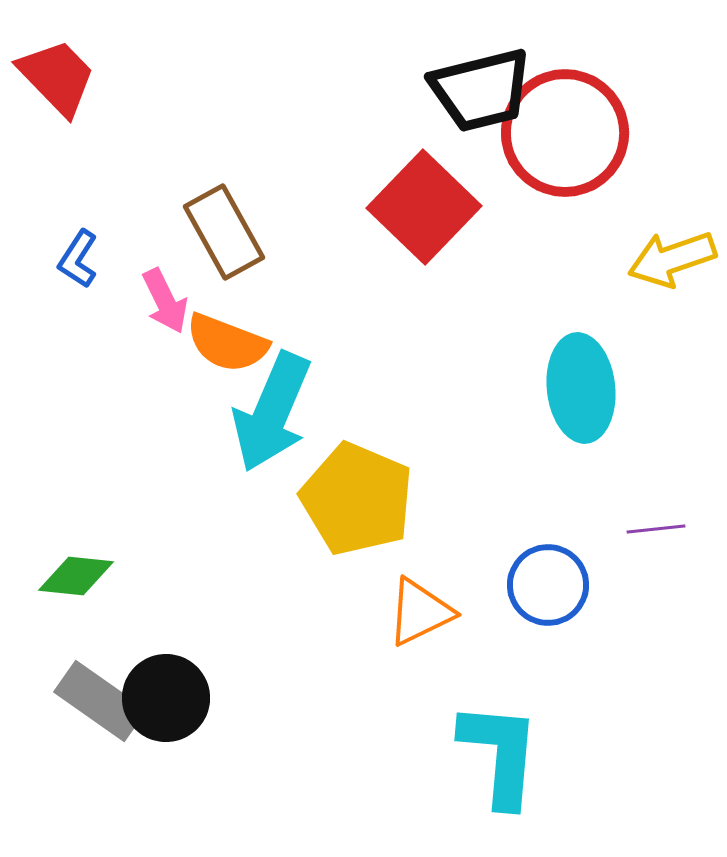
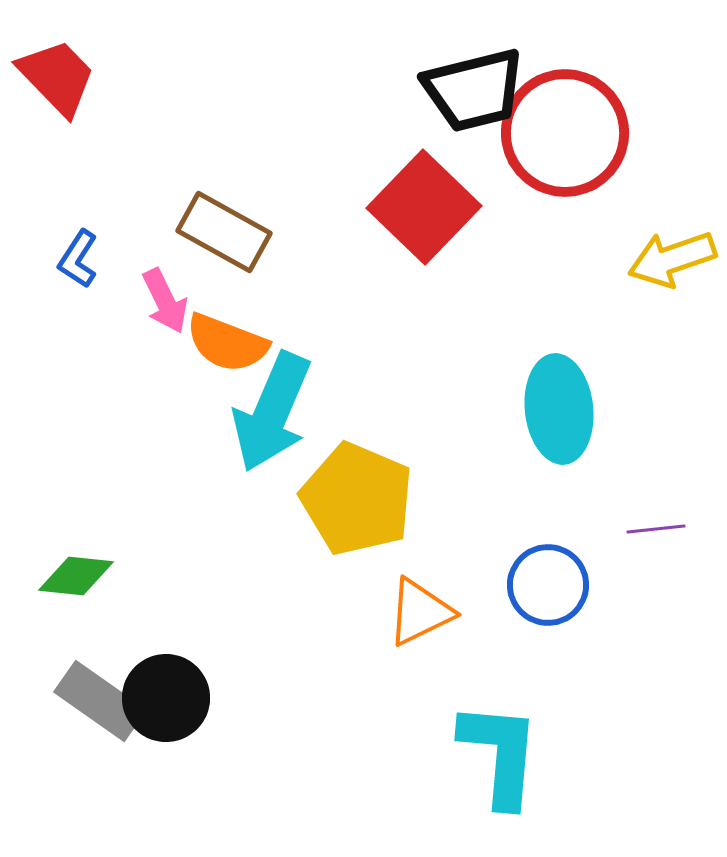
black trapezoid: moved 7 px left
brown rectangle: rotated 32 degrees counterclockwise
cyan ellipse: moved 22 px left, 21 px down
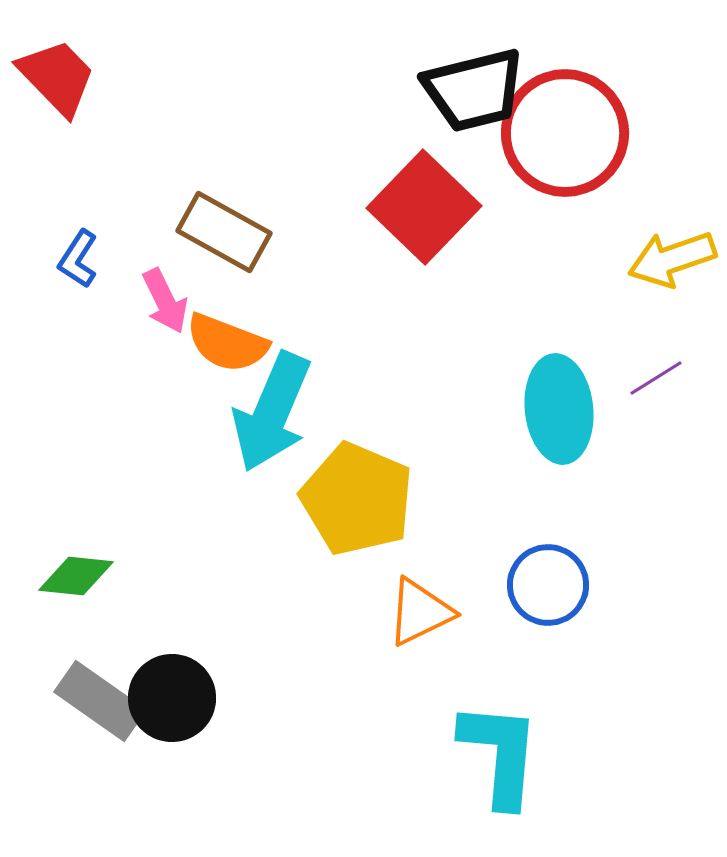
purple line: moved 151 px up; rotated 26 degrees counterclockwise
black circle: moved 6 px right
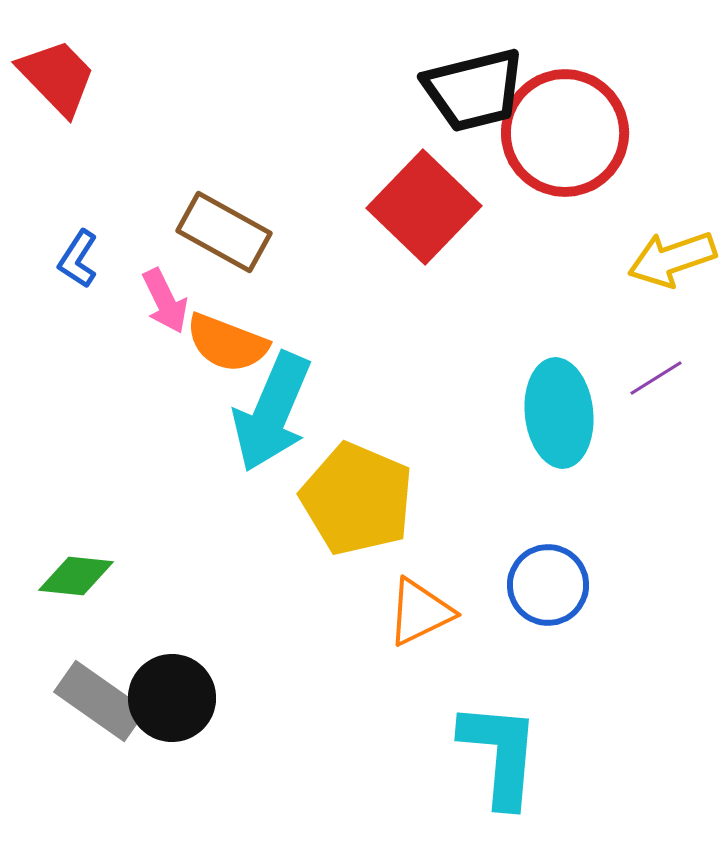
cyan ellipse: moved 4 px down
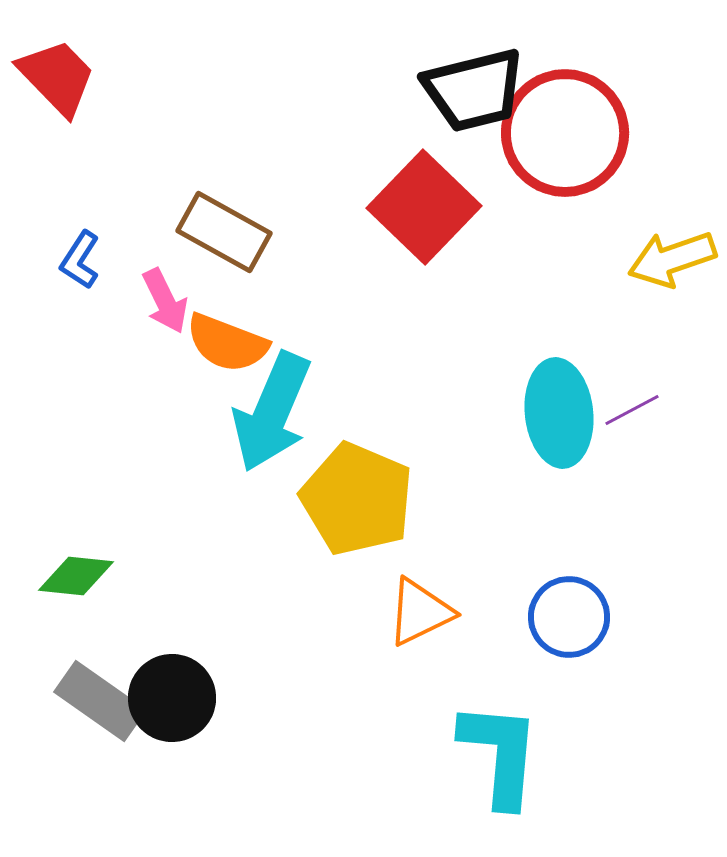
blue L-shape: moved 2 px right, 1 px down
purple line: moved 24 px left, 32 px down; rotated 4 degrees clockwise
blue circle: moved 21 px right, 32 px down
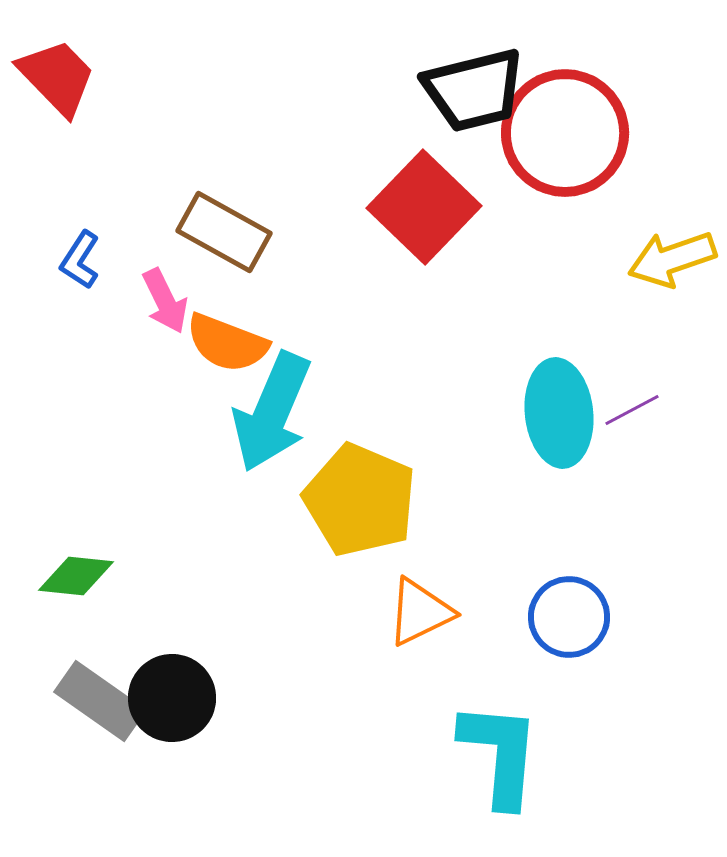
yellow pentagon: moved 3 px right, 1 px down
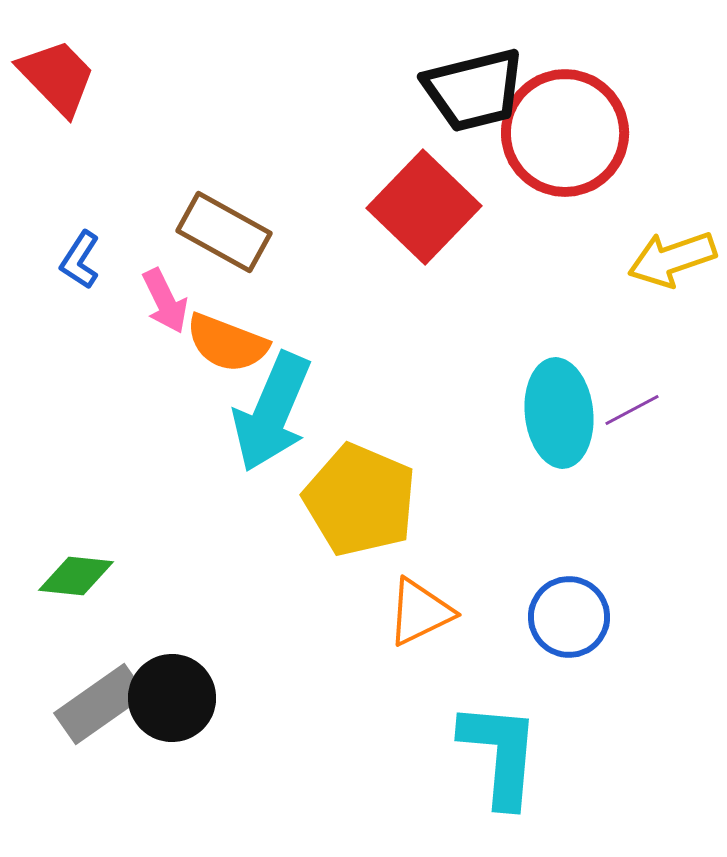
gray rectangle: moved 3 px down; rotated 70 degrees counterclockwise
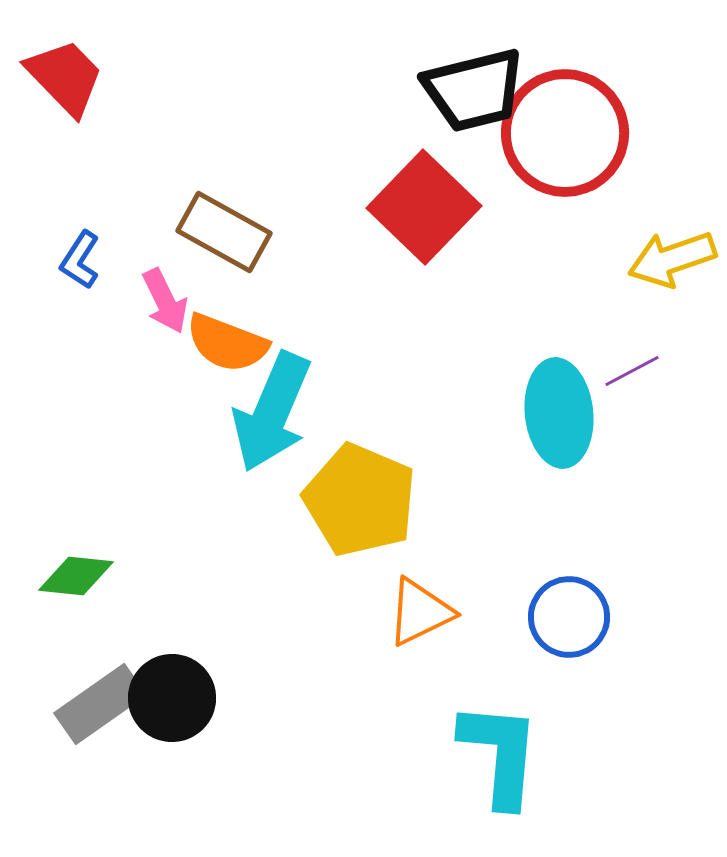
red trapezoid: moved 8 px right
purple line: moved 39 px up
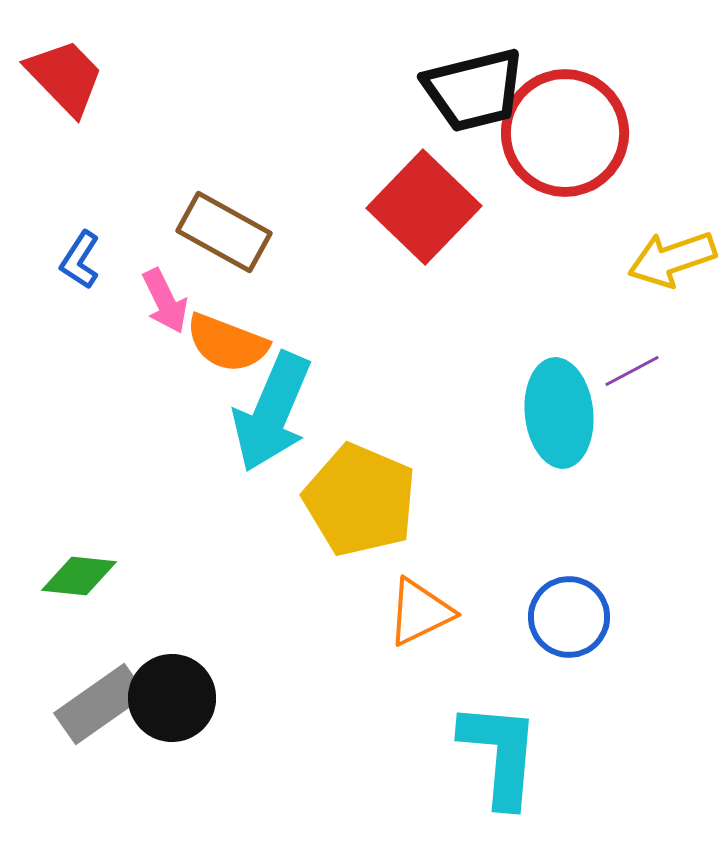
green diamond: moved 3 px right
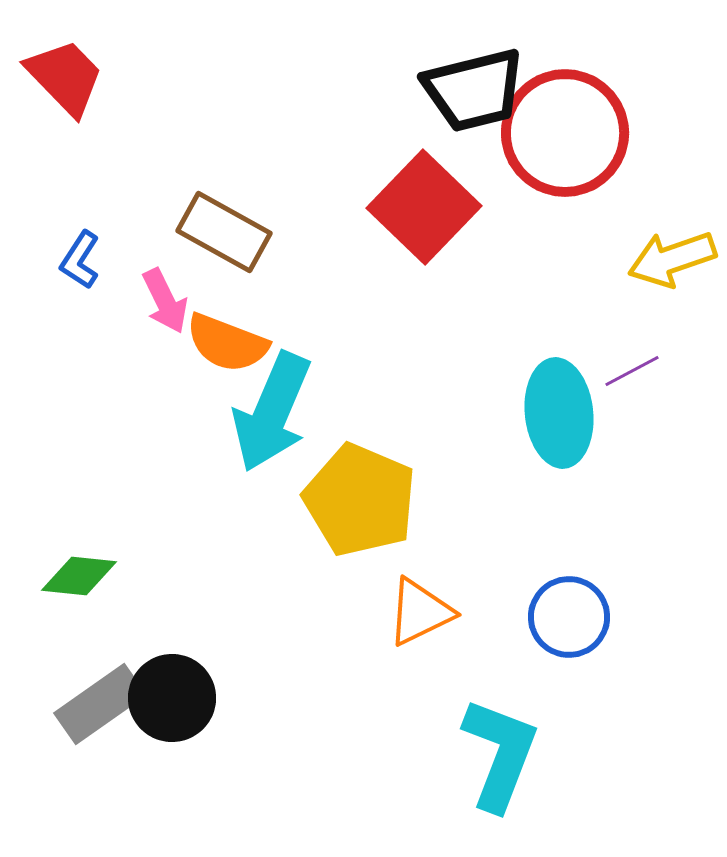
cyan L-shape: rotated 16 degrees clockwise
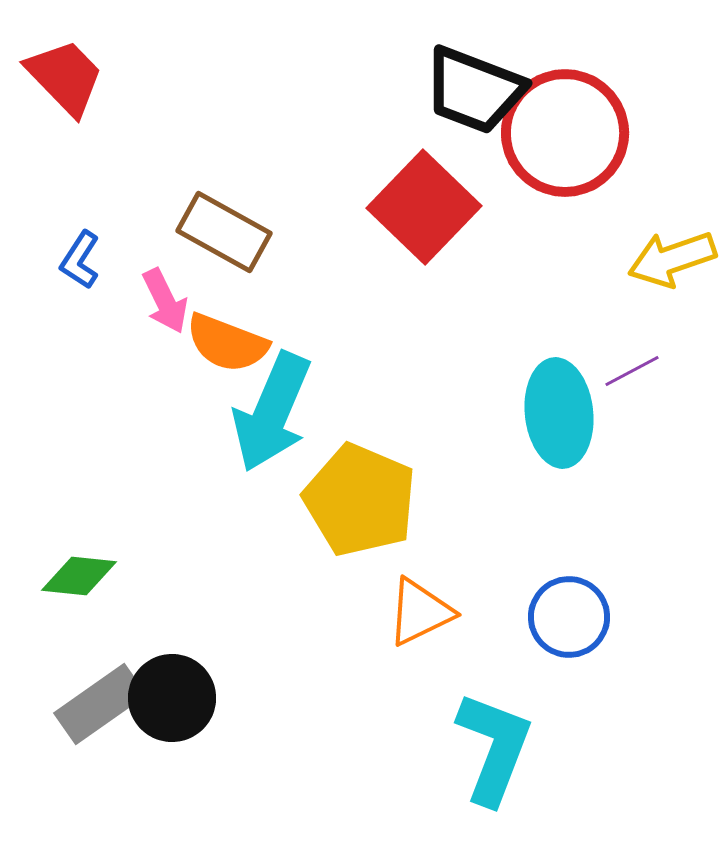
black trapezoid: rotated 35 degrees clockwise
cyan L-shape: moved 6 px left, 6 px up
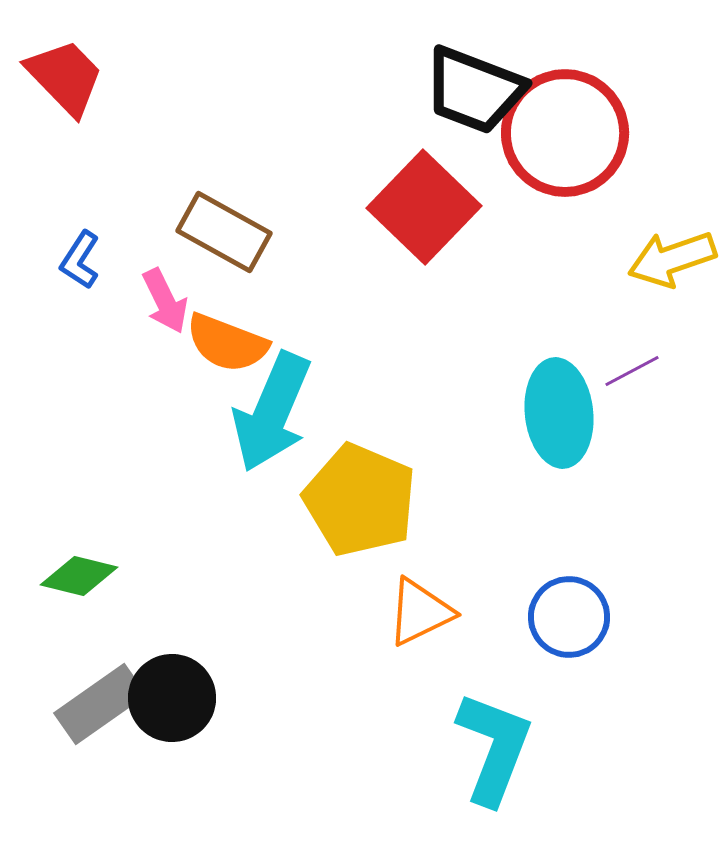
green diamond: rotated 8 degrees clockwise
